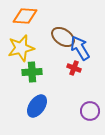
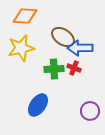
blue arrow: rotated 60 degrees counterclockwise
green cross: moved 22 px right, 3 px up
blue ellipse: moved 1 px right, 1 px up
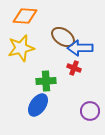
green cross: moved 8 px left, 12 px down
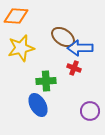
orange diamond: moved 9 px left
blue ellipse: rotated 65 degrees counterclockwise
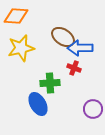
green cross: moved 4 px right, 2 px down
blue ellipse: moved 1 px up
purple circle: moved 3 px right, 2 px up
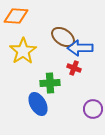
yellow star: moved 2 px right, 3 px down; rotated 20 degrees counterclockwise
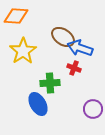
blue arrow: rotated 20 degrees clockwise
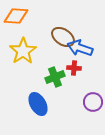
red cross: rotated 16 degrees counterclockwise
green cross: moved 5 px right, 6 px up; rotated 18 degrees counterclockwise
purple circle: moved 7 px up
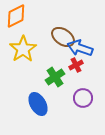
orange diamond: rotated 30 degrees counterclockwise
yellow star: moved 2 px up
red cross: moved 2 px right, 3 px up; rotated 32 degrees counterclockwise
green cross: rotated 12 degrees counterclockwise
purple circle: moved 10 px left, 4 px up
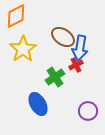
blue arrow: rotated 100 degrees counterclockwise
purple circle: moved 5 px right, 13 px down
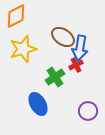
yellow star: rotated 16 degrees clockwise
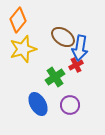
orange diamond: moved 2 px right, 4 px down; rotated 25 degrees counterclockwise
purple circle: moved 18 px left, 6 px up
